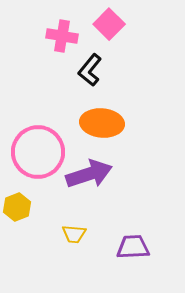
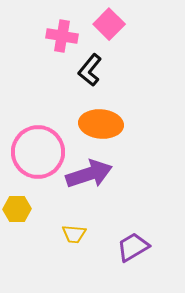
orange ellipse: moved 1 px left, 1 px down
yellow hexagon: moved 2 px down; rotated 20 degrees clockwise
purple trapezoid: rotated 28 degrees counterclockwise
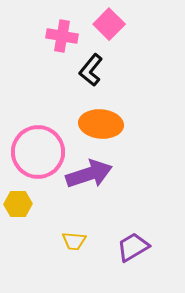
black L-shape: moved 1 px right
yellow hexagon: moved 1 px right, 5 px up
yellow trapezoid: moved 7 px down
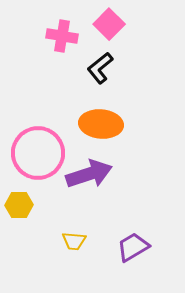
black L-shape: moved 9 px right, 2 px up; rotated 12 degrees clockwise
pink circle: moved 1 px down
yellow hexagon: moved 1 px right, 1 px down
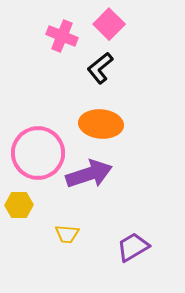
pink cross: rotated 12 degrees clockwise
yellow trapezoid: moved 7 px left, 7 px up
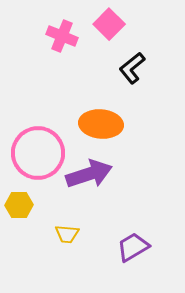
black L-shape: moved 32 px right
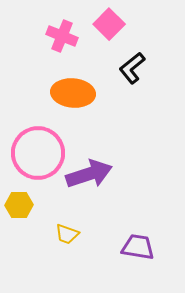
orange ellipse: moved 28 px left, 31 px up
yellow trapezoid: rotated 15 degrees clockwise
purple trapezoid: moved 5 px right; rotated 40 degrees clockwise
